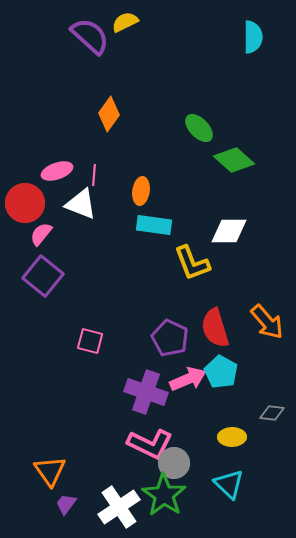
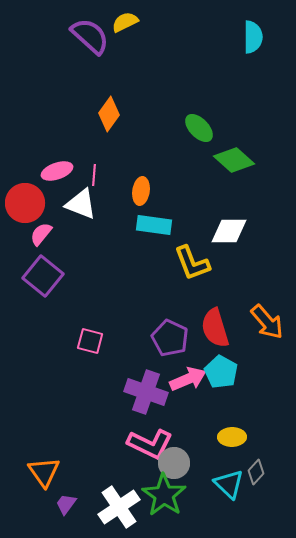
gray diamond: moved 16 px left, 59 px down; rotated 55 degrees counterclockwise
orange triangle: moved 6 px left, 1 px down
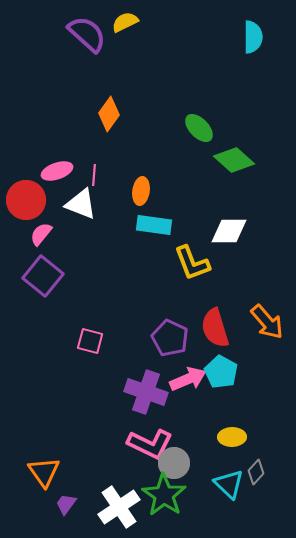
purple semicircle: moved 3 px left, 2 px up
red circle: moved 1 px right, 3 px up
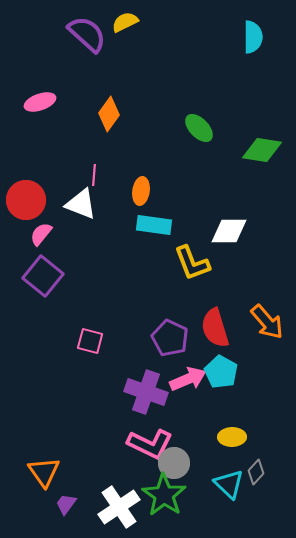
green diamond: moved 28 px right, 10 px up; rotated 33 degrees counterclockwise
pink ellipse: moved 17 px left, 69 px up
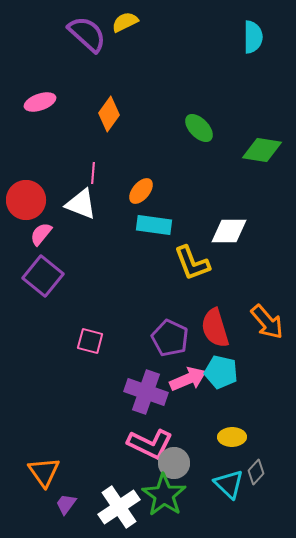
pink line: moved 1 px left, 2 px up
orange ellipse: rotated 32 degrees clockwise
cyan pentagon: rotated 16 degrees counterclockwise
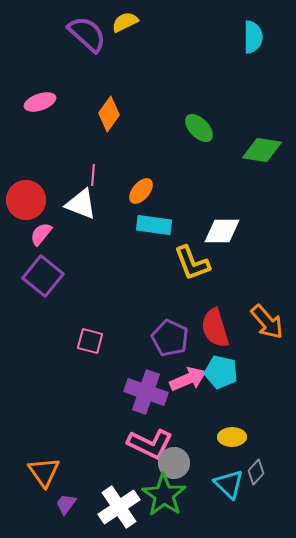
pink line: moved 2 px down
white diamond: moved 7 px left
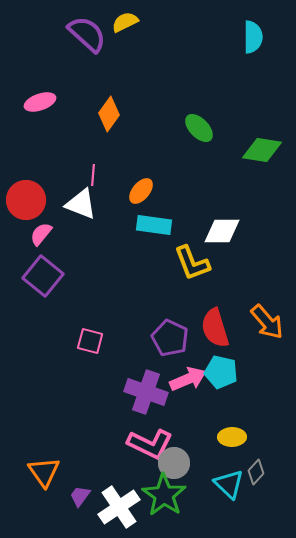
purple trapezoid: moved 14 px right, 8 px up
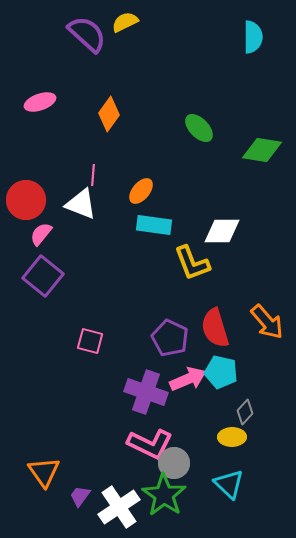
gray diamond: moved 11 px left, 60 px up
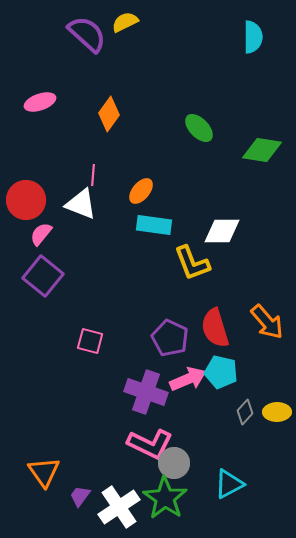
yellow ellipse: moved 45 px right, 25 px up
cyan triangle: rotated 48 degrees clockwise
green star: moved 1 px right, 3 px down
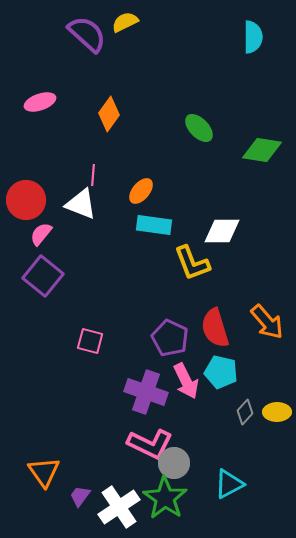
pink arrow: moved 2 px left, 2 px down; rotated 87 degrees clockwise
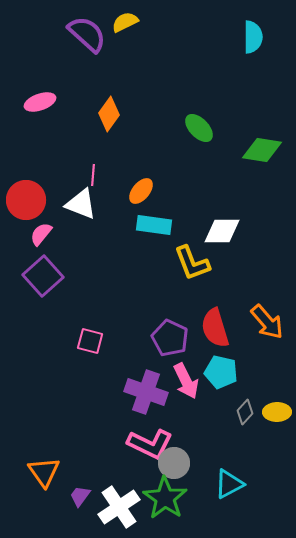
purple square: rotated 9 degrees clockwise
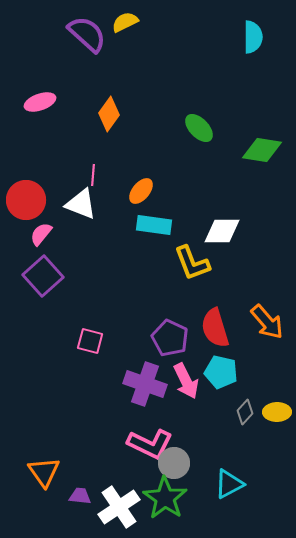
purple cross: moved 1 px left, 8 px up
purple trapezoid: rotated 60 degrees clockwise
